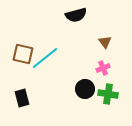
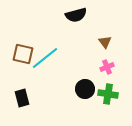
pink cross: moved 4 px right, 1 px up
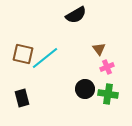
black semicircle: rotated 15 degrees counterclockwise
brown triangle: moved 6 px left, 7 px down
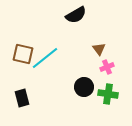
black circle: moved 1 px left, 2 px up
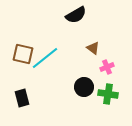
brown triangle: moved 6 px left, 1 px up; rotated 16 degrees counterclockwise
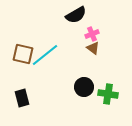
cyan line: moved 3 px up
pink cross: moved 15 px left, 33 px up
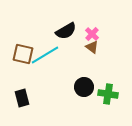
black semicircle: moved 10 px left, 16 px down
pink cross: rotated 24 degrees counterclockwise
brown triangle: moved 1 px left, 1 px up
cyan line: rotated 8 degrees clockwise
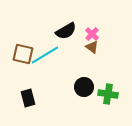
black rectangle: moved 6 px right
